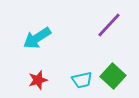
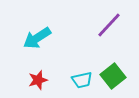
green square: rotated 10 degrees clockwise
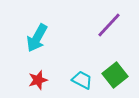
cyan arrow: rotated 28 degrees counterclockwise
green square: moved 2 px right, 1 px up
cyan trapezoid: rotated 140 degrees counterclockwise
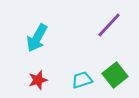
cyan trapezoid: rotated 45 degrees counterclockwise
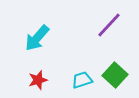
cyan arrow: rotated 12 degrees clockwise
green square: rotated 10 degrees counterclockwise
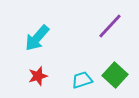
purple line: moved 1 px right, 1 px down
red star: moved 4 px up
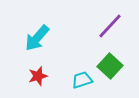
green square: moved 5 px left, 9 px up
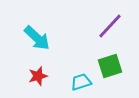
cyan arrow: rotated 88 degrees counterclockwise
green square: rotated 30 degrees clockwise
cyan trapezoid: moved 1 px left, 2 px down
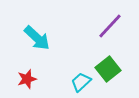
green square: moved 2 px left, 3 px down; rotated 20 degrees counterclockwise
red star: moved 11 px left, 3 px down
cyan trapezoid: rotated 25 degrees counterclockwise
